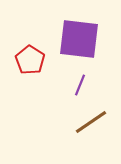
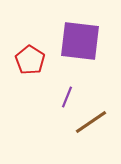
purple square: moved 1 px right, 2 px down
purple line: moved 13 px left, 12 px down
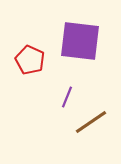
red pentagon: rotated 8 degrees counterclockwise
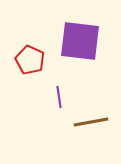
purple line: moved 8 px left; rotated 30 degrees counterclockwise
brown line: rotated 24 degrees clockwise
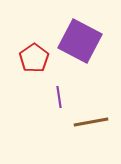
purple square: rotated 21 degrees clockwise
red pentagon: moved 4 px right, 2 px up; rotated 12 degrees clockwise
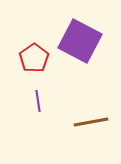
purple line: moved 21 px left, 4 px down
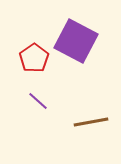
purple square: moved 4 px left
purple line: rotated 40 degrees counterclockwise
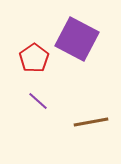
purple square: moved 1 px right, 2 px up
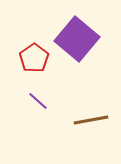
purple square: rotated 12 degrees clockwise
brown line: moved 2 px up
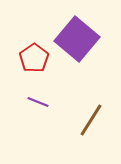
purple line: moved 1 px down; rotated 20 degrees counterclockwise
brown line: rotated 48 degrees counterclockwise
